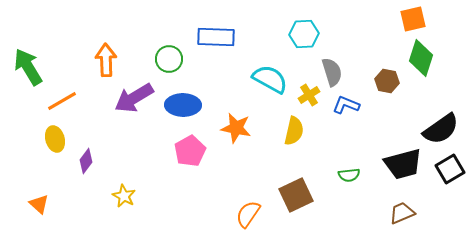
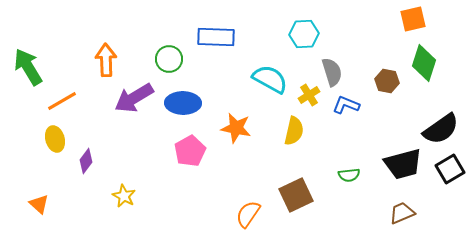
green diamond: moved 3 px right, 5 px down
blue ellipse: moved 2 px up
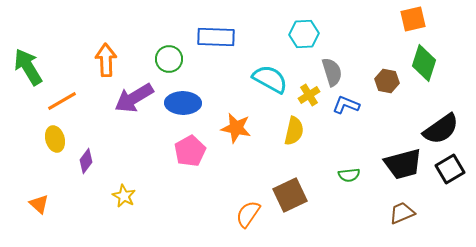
brown square: moved 6 px left
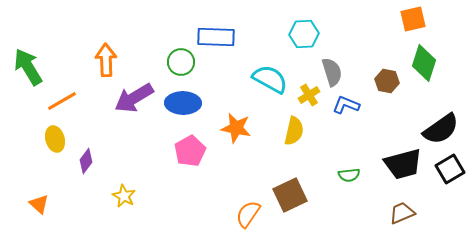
green circle: moved 12 px right, 3 px down
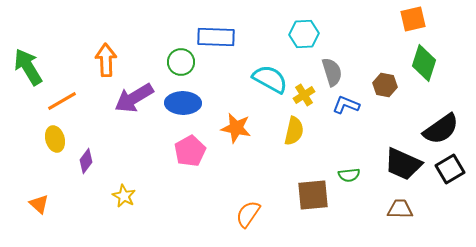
brown hexagon: moved 2 px left, 4 px down
yellow cross: moved 5 px left
black trapezoid: rotated 39 degrees clockwise
brown square: moved 23 px right; rotated 20 degrees clockwise
brown trapezoid: moved 2 px left, 4 px up; rotated 24 degrees clockwise
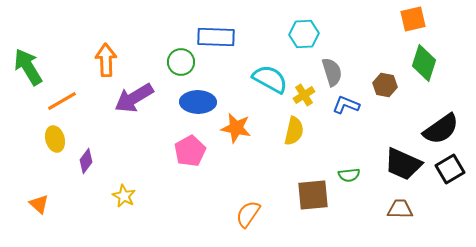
blue ellipse: moved 15 px right, 1 px up
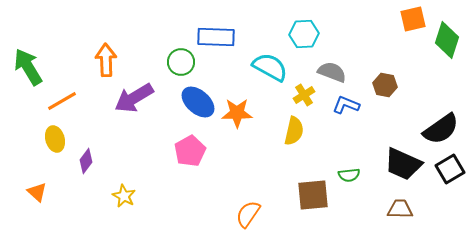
green diamond: moved 23 px right, 23 px up
gray semicircle: rotated 52 degrees counterclockwise
cyan semicircle: moved 12 px up
blue ellipse: rotated 40 degrees clockwise
orange star: moved 1 px right, 15 px up; rotated 12 degrees counterclockwise
orange triangle: moved 2 px left, 12 px up
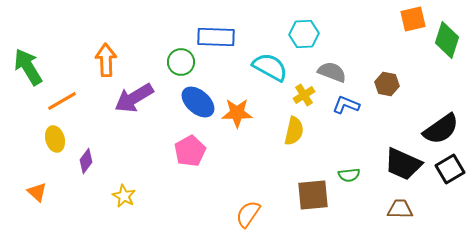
brown hexagon: moved 2 px right, 1 px up
